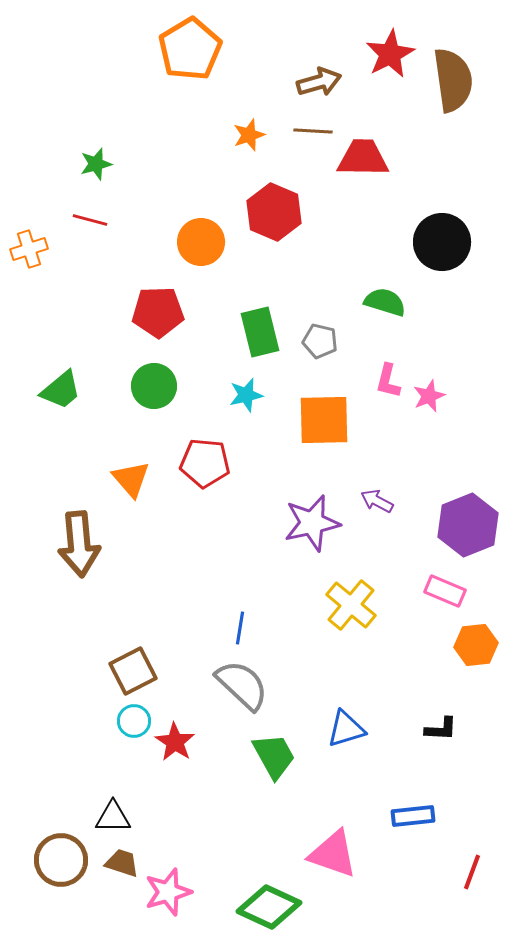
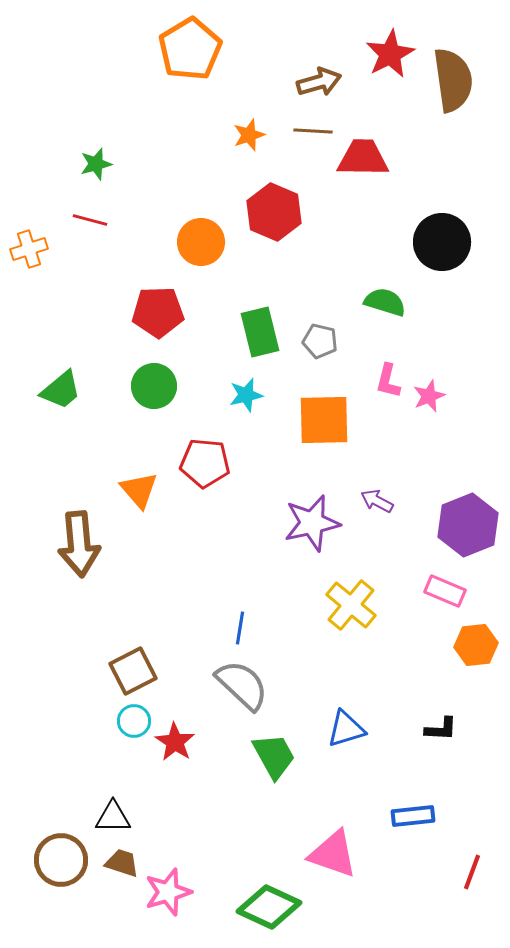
orange triangle at (131, 479): moved 8 px right, 11 px down
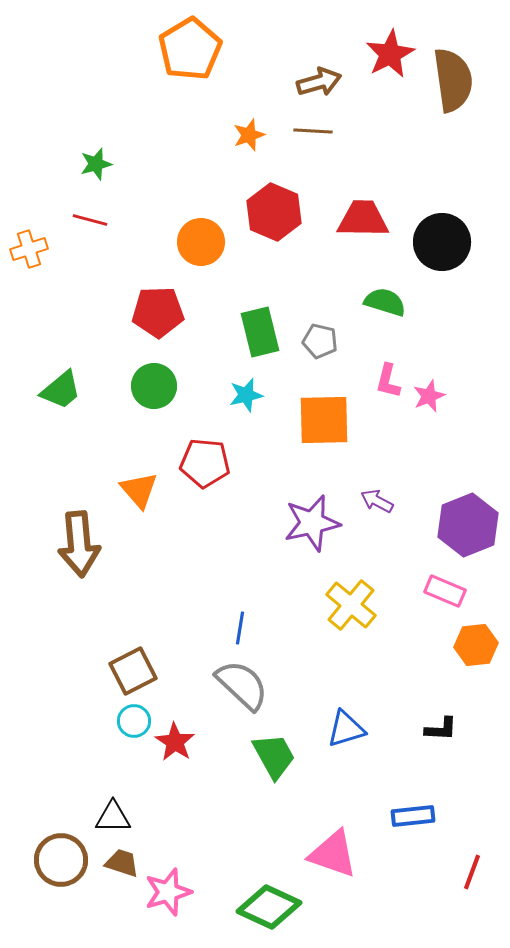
red trapezoid at (363, 158): moved 61 px down
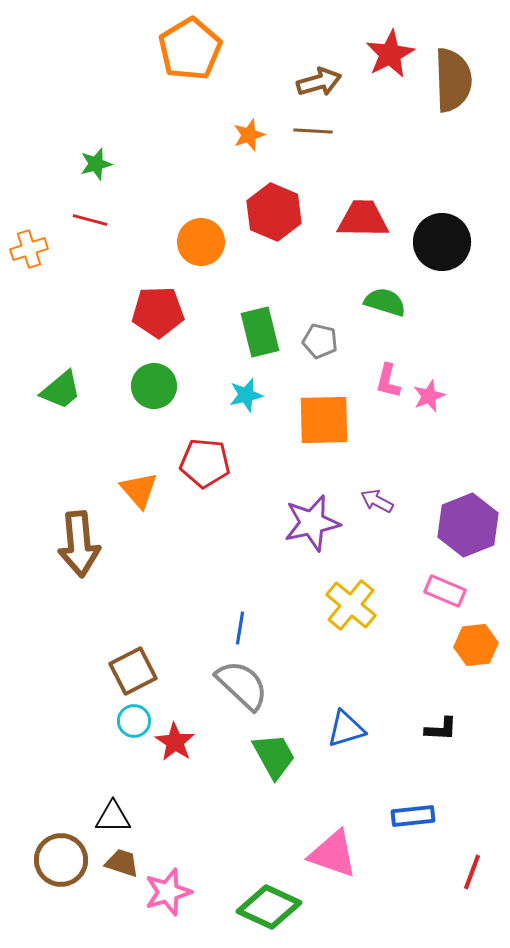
brown semicircle at (453, 80): rotated 6 degrees clockwise
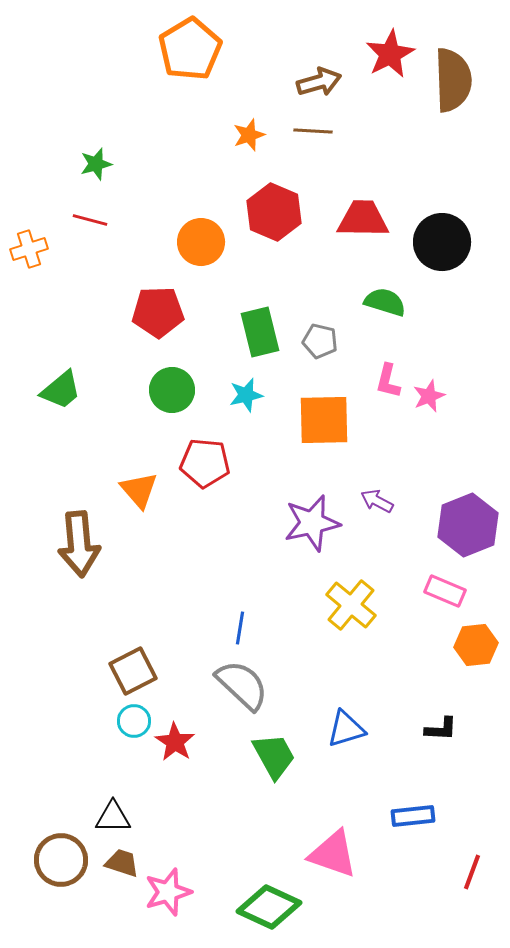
green circle at (154, 386): moved 18 px right, 4 px down
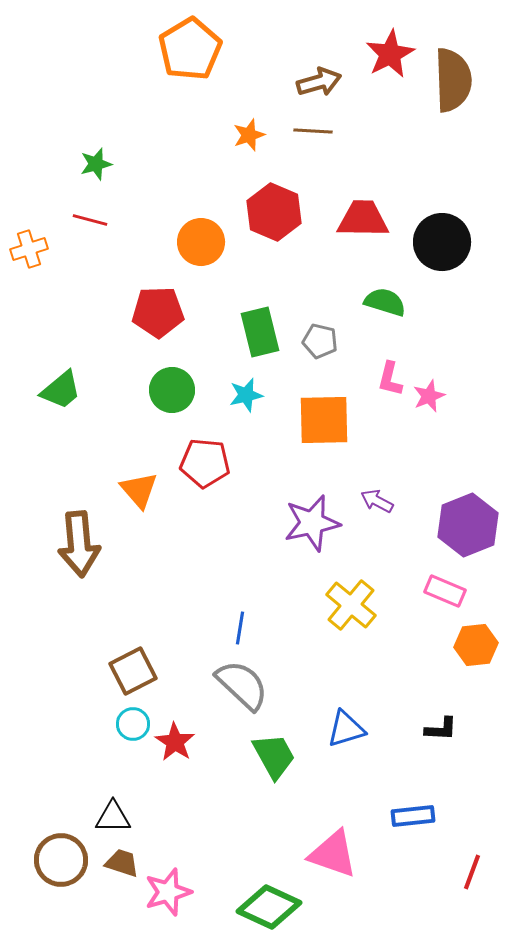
pink L-shape at (388, 381): moved 2 px right, 2 px up
cyan circle at (134, 721): moved 1 px left, 3 px down
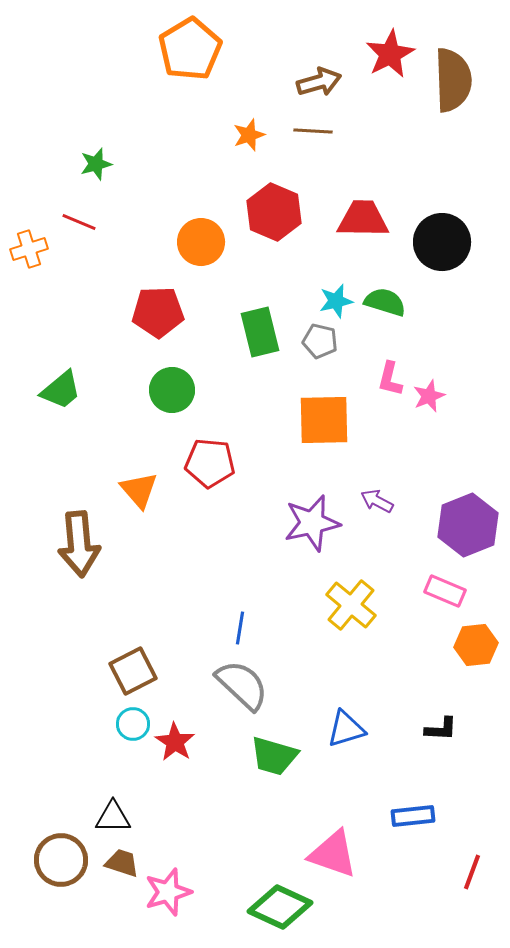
red line at (90, 220): moved 11 px left, 2 px down; rotated 8 degrees clockwise
cyan star at (246, 395): moved 90 px right, 94 px up
red pentagon at (205, 463): moved 5 px right
green trapezoid at (274, 756): rotated 135 degrees clockwise
green diamond at (269, 907): moved 11 px right
